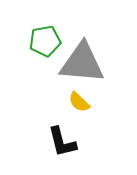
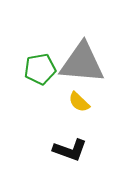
green pentagon: moved 5 px left, 28 px down
black L-shape: moved 8 px right, 8 px down; rotated 56 degrees counterclockwise
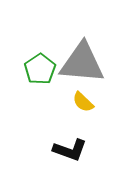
green pentagon: rotated 24 degrees counterclockwise
yellow semicircle: moved 4 px right
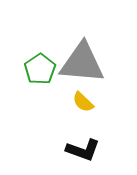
black L-shape: moved 13 px right
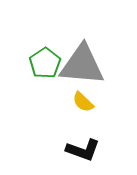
gray triangle: moved 2 px down
green pentagon: moved 5 px right, 6 px up
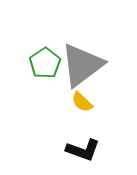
gray triangle: rotated 42 degrees counterclockwise
yellow semicircle: moved 1 px left
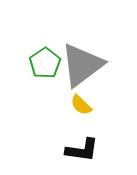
yellow semicircle: moved 1 px left, 3 px down
black L-shape: moved 1 px left; rotated 12 degrees counterclockwise
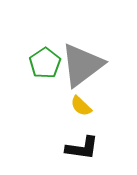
yellow semicircle: moved 1 px down
black L-shape: moved 2 px up
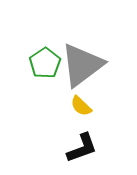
black L-shape: rotated 28 degrees counterclockwise
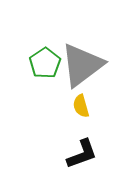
yellow semicircle: rotated 30 degrees clockwise
black L-shape: moved 6 px down
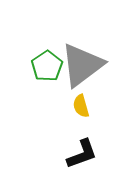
green pentagon: moved 2 px right, 3 px down
